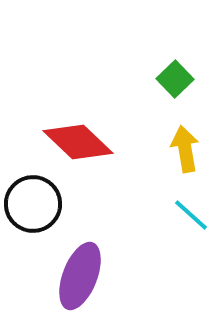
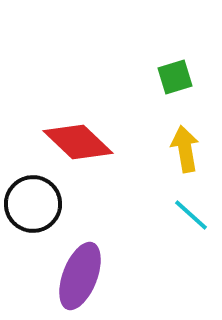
green square: moved 2 px up; rotated 27 degrees clockwise
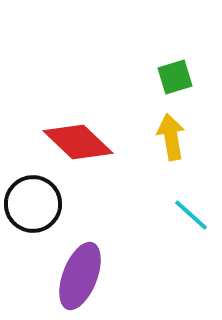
yellow arrow: moved 14 px left, 12 px up
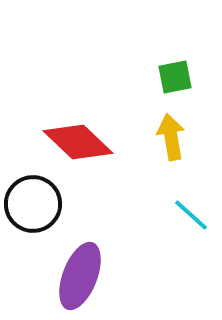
green square: rotated 6 degrees clockwise
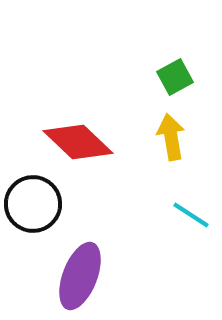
green square: rotated 18 degrees counterclockwise
cyan line: rotated 9 degrees counterclockwise
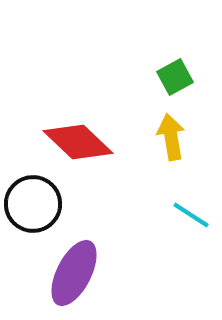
purple ellipse: moved 6 px left, 3 px up; rotated 6 degrees clockwise
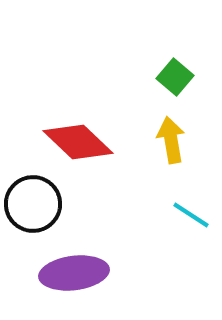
green square: rotated 21 degrees counterclockwise
yellow arrow: moved 3 px down
purple ellipse: rotated 56 degrees clockwise
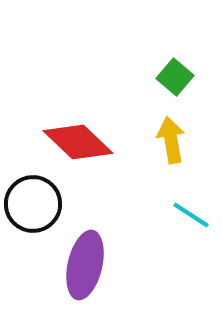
purple ellipse: moved 11 px right, 8 px up; rotated 70 degrees counterclockwise
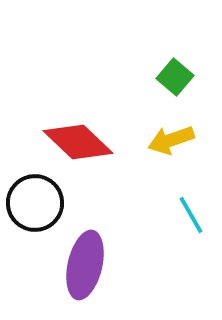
yellow arrow: rotated 99 degrees counterclockwise
black circle: moved 2 px right, 1 px up
cyan line: rotated 27 degrees clockwise
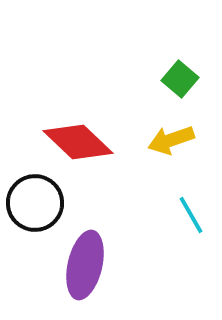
green square: moved 5 px right, 2 px down
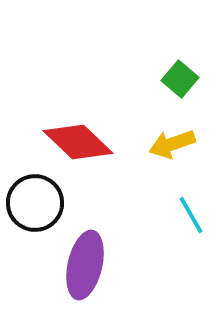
yellow arrow: moved 1 px right, 4 px down
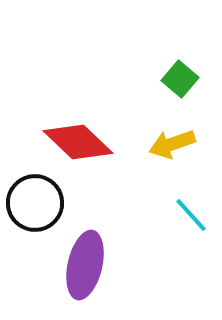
cyan line: rotated 12 degrees counterclockwise
